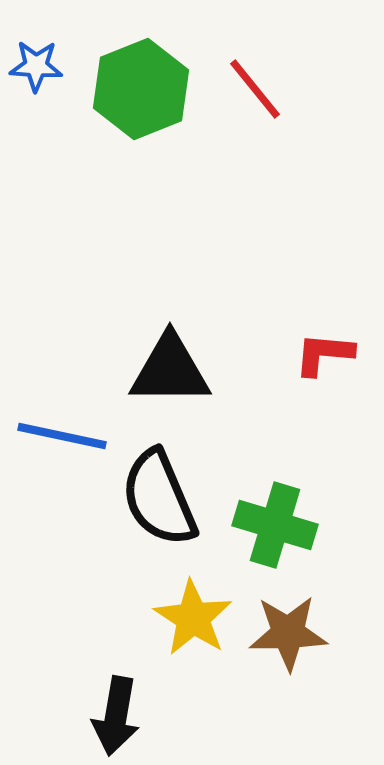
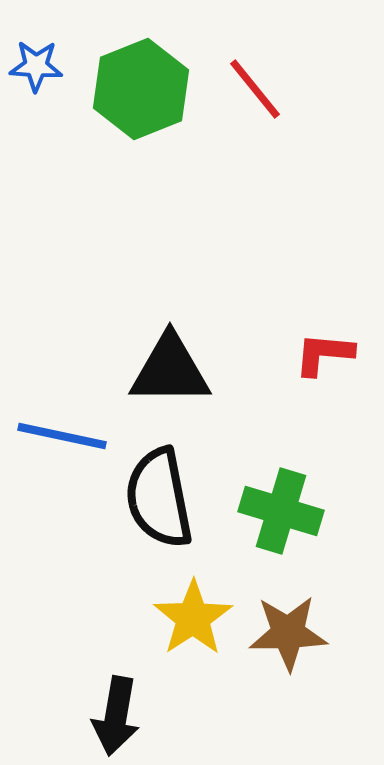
black semicircle: rotated 12 degrees clockwise
green cross: moved 6 px right, 14 px up
yellow star: rotated 6 degrees clockwise
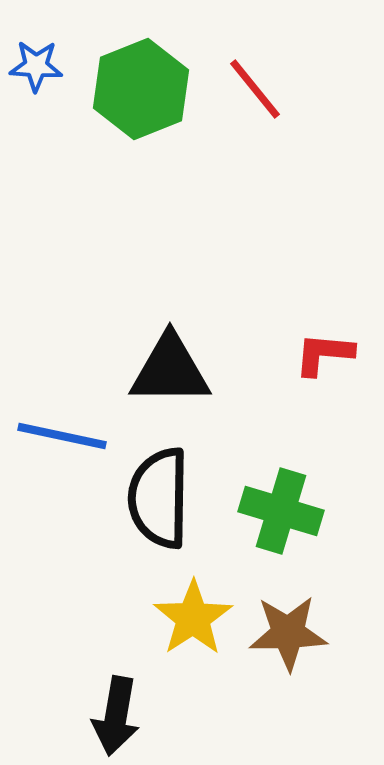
black semicircle: rotated 12 degrees clockwise
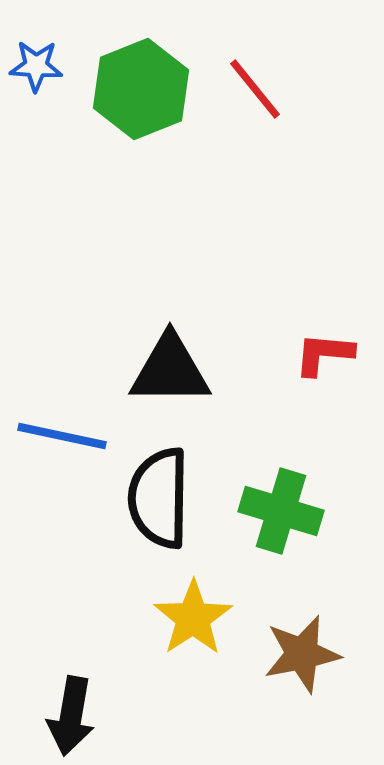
brown star: moved 14 px right, 21 px down; rotated 10 degrees counterclockwise
black arrow: moved 45 px left
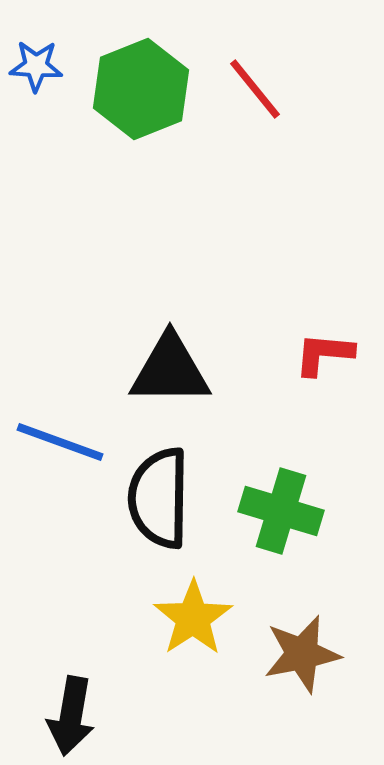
blue line: moved 2 px left, 6 px down; rotated 8 degrees clockwise
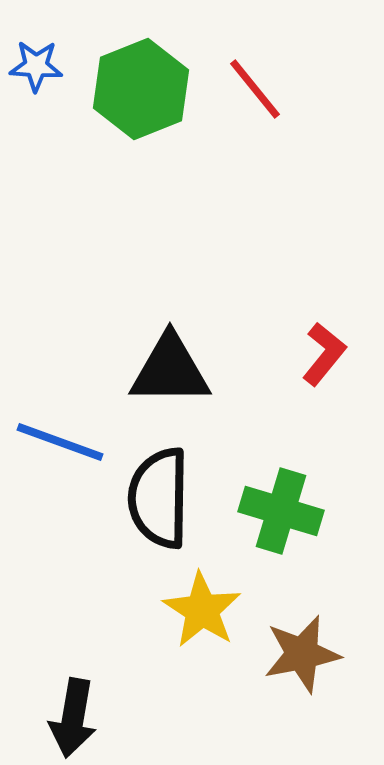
red L-shape: rotated 124 degrees clockwise
yellow star: moved 9 px right, 8 px up; rotated 6 degrees counterclockwise
black arrow: moved 2 px right, 2 px down
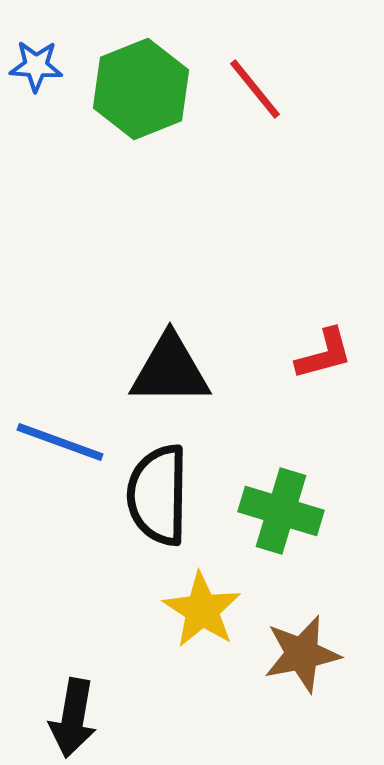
red L-shape: rotated 36 degrees clockwise
black semicircle: moved 1 px left, 3 px up
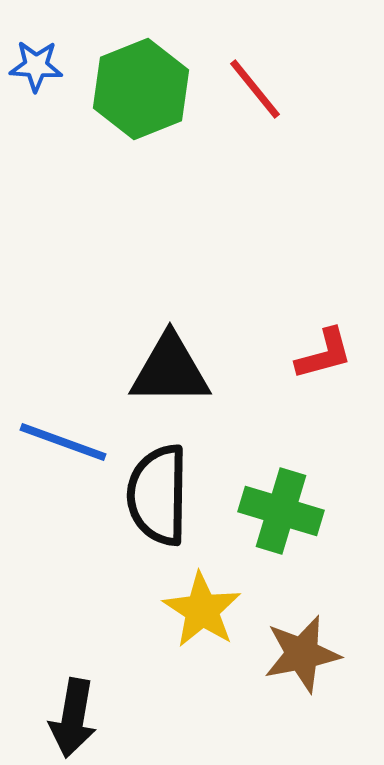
blue line: moved 3 px right
